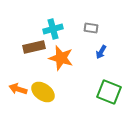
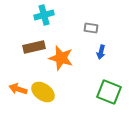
cyan cross: moved 9 px left, 14 px up
blue arrow: rotated 16 degrees counterclockwise
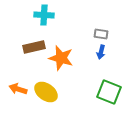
cyan cross: rotated 18 degrees clockwise
gray rectangle: moved 10 px right, 6 px down
yellow ellipse: moved 3 px right
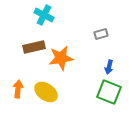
cyan cross: rotated 24 degrees clockwise
gray rectangle: rotated 24 degrees counterclockwise
blue arrow: moved 8 px right, 15 px down
orange star: rotated 25 degrees counterclockwise
orange arrow: rotated 78 degrees clockwise
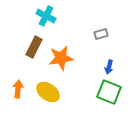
cyan cross: moved 2 px right, 1 px down
brown rectangle: rotated 50 degrees counterclockwise
yellow ellipse: moved 2 px right
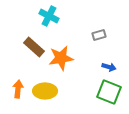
cyan cross: moved 3 px right
gray rectangle: moved 2 px left, 1 px down
brown rectangle: rotated 75 degrees counterclockwise
blue arrow: rotated 88 degrees counterclockwise
yellow ellipse: moved 3 px left, 1 px up; rotated 35 degrees counterclockwise
